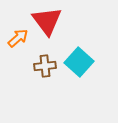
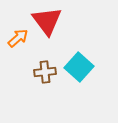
cyan square: moved 5 px down
brown cross: moved 6 px down
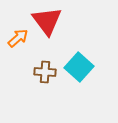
brown cross: rotated 10 degrees clockwise
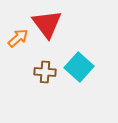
red triangle: moved 3 px down
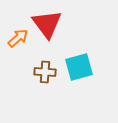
cyan square: rotated 32 degrees clockwise
